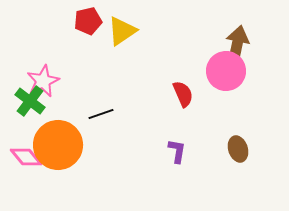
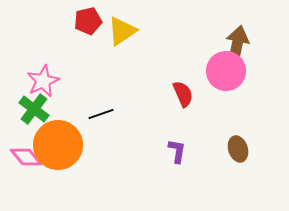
green cross: moved 4 px right, 8 px down
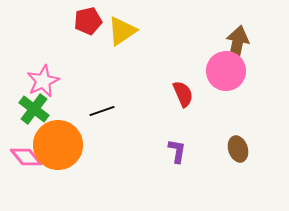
black line: moved 1 px right, 3 px up
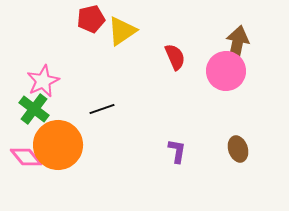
red pentagon: moved 3 px right, 2 px up
red semicircle: moved 8 px left, 37 px up
black line: moved 2 px up
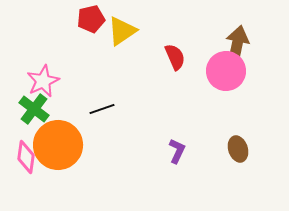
purple L-shape: rotated 15 degrees clockwise
pink diamond: rotated 48 degrees clockwise
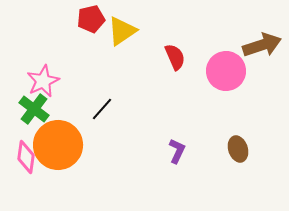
brown arrow: moved 25 px right; rotated 60 degrees clockwise
black line: rotated 30 degrees counterclockwise
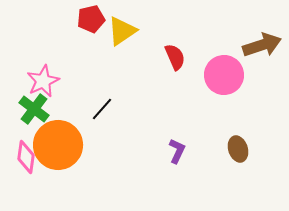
pink circle: moved 2 px left, 4 px down
